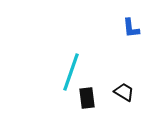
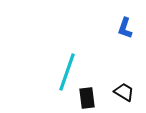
blue L-shape: moved 6 px left; rotated 25 degrees clockwise
cyan line: moved 4 px left
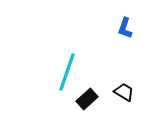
black rectangle: moved 1 px down; rotated 55 degrees clockwise
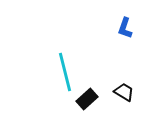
cyan line: moved 2 px left; rotated 33 degrees counterclockwise
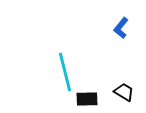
blue L-shape: moved 4 px left; rotated 20 degrees clockwise
black rectangle: rotated 40 degrees clockwise
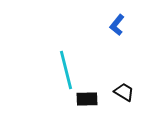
blue L-shape: moved 4 px left, 3 px up
cyan line: moved 1 px right, 2 px up
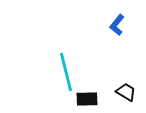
cyan line: moved 2 px down
black trapezoid: moved 2 px right
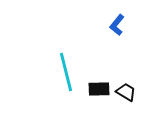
black rectangle: moved 12 px right, 10 px up
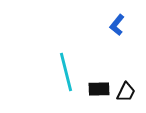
black trapezoid: rotated 85 degrees clockwise
